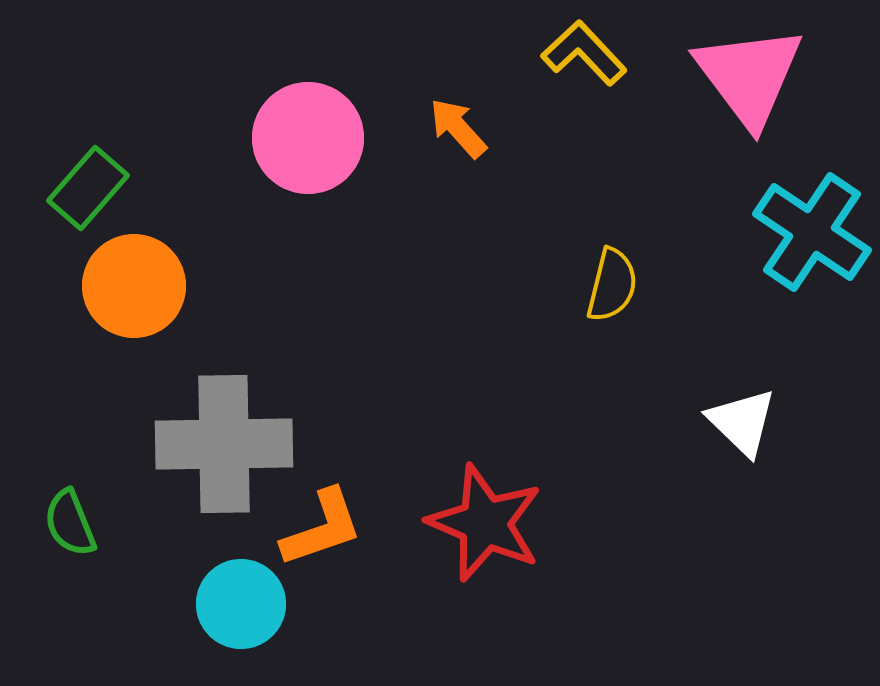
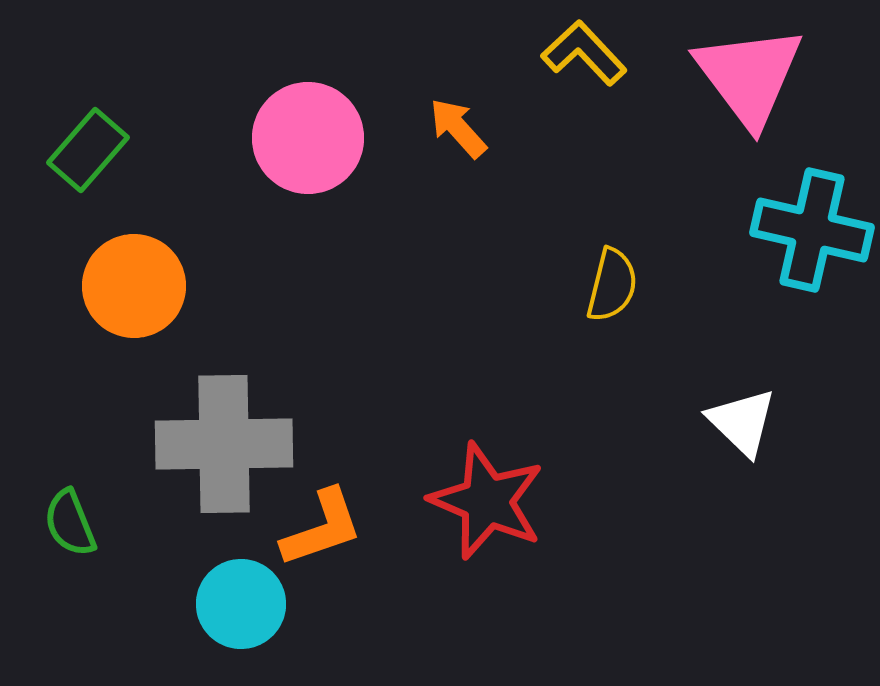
green rectangle: moved 38 px up
cyan cross: moved 2 px up; rotated 21 degrees counterclockwise
red star: moved 2 px right, 22 px up
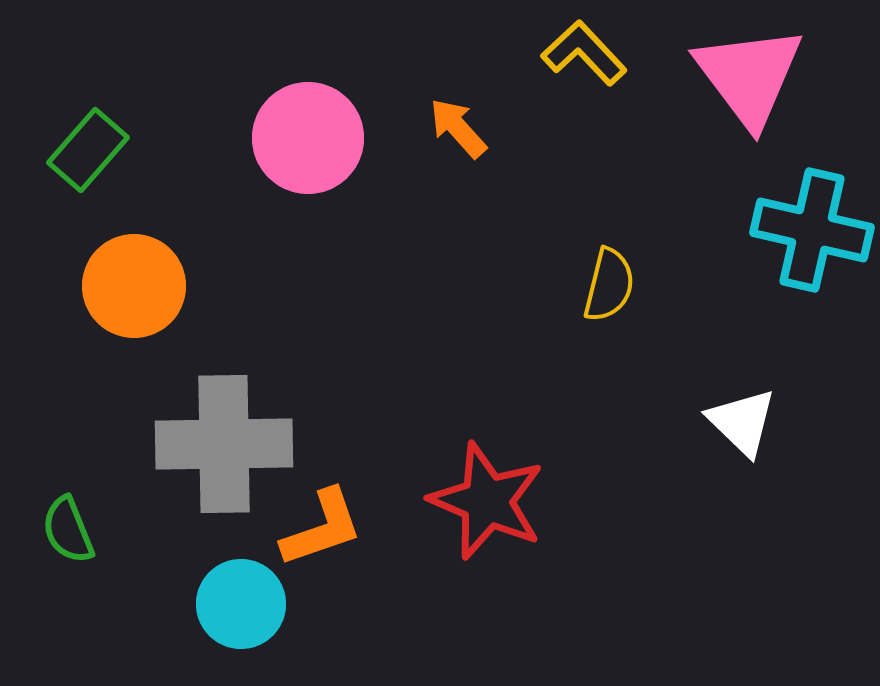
yellow semicircle: moved 3 px left
green semicircle: moved 2 px left, 7 px down
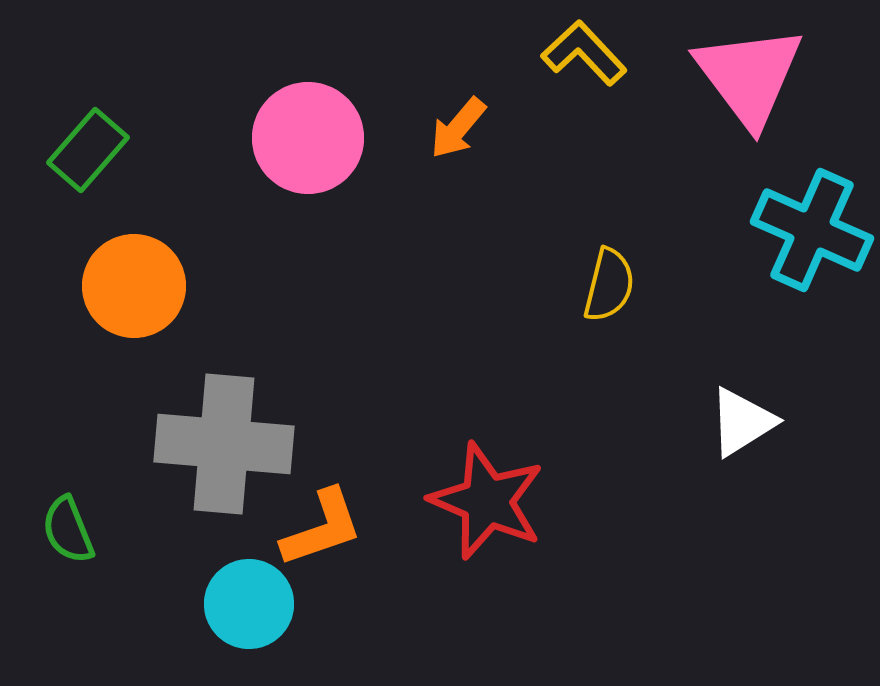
orange arrow: rotated 98 degrees counterclockwise
cyan cross: rotated 11 degrees clockwise
white triangle: rotated 44 degrees clockwise
gray cross: rotated 6 degrees clockwise
cyan circle: moved 8 px right
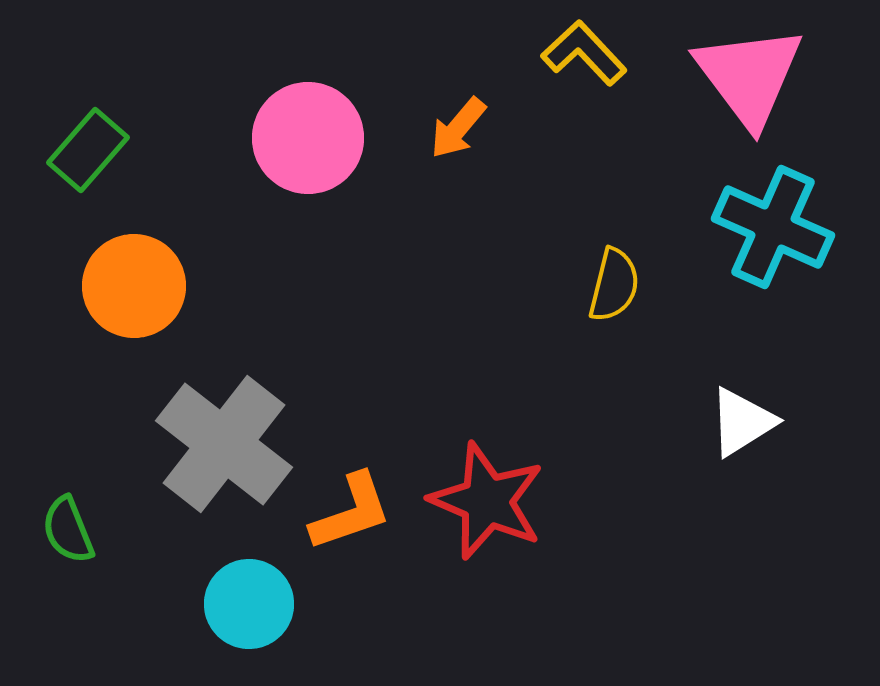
cyan cross: moved 39 px left, 3 px up
yellow semicircle: moved 5 px right
gray cross: rotated 33 degrees clockwise
orange L-shape: moved 29 px right, 16 px up
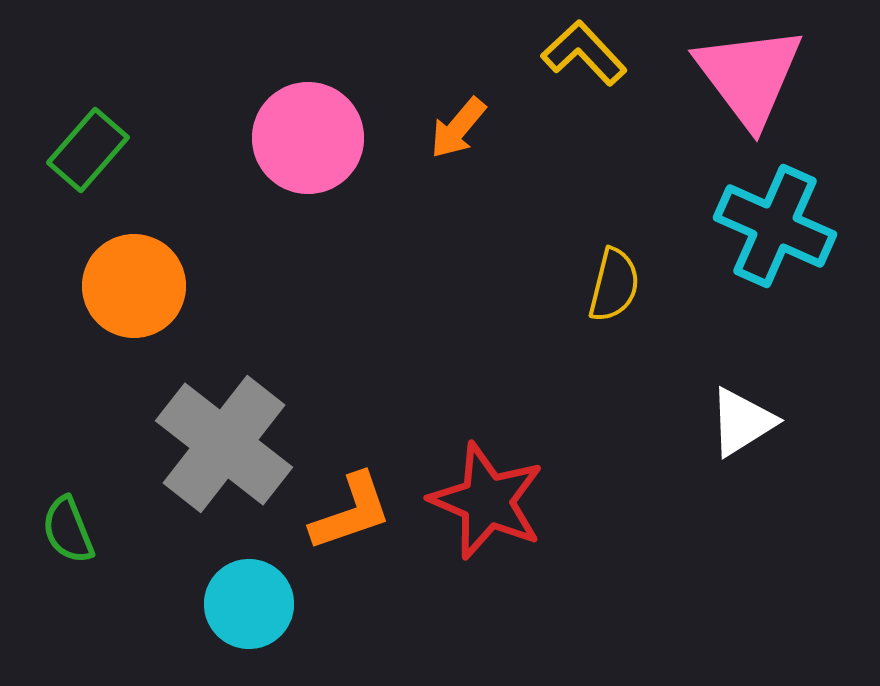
cyan cross: moved 2 px right, 1 px up
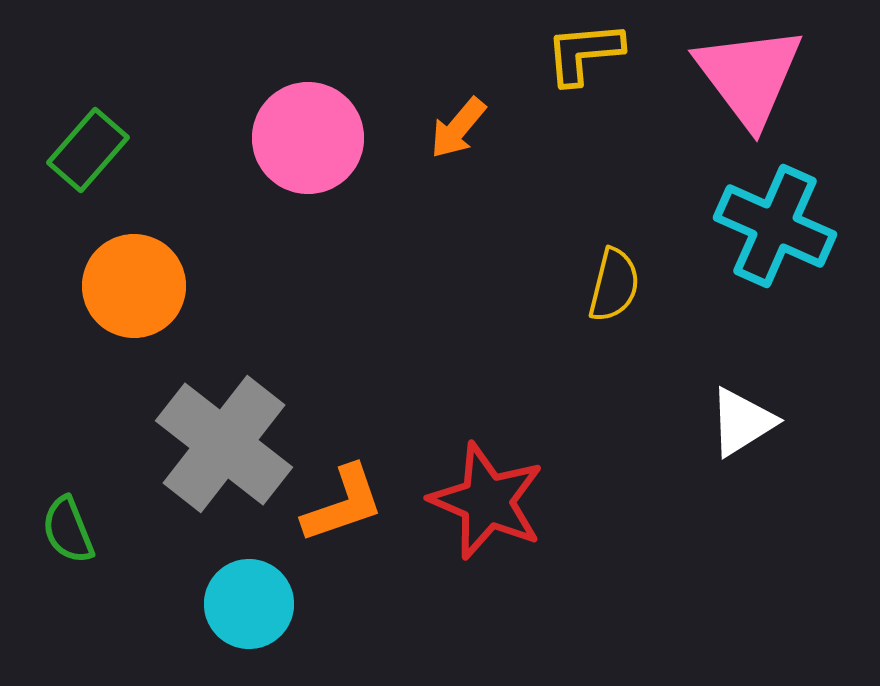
yellow L-shape: rotated 52 degrees counterclockwise
orange L-shape: moved 8 px left, 8 px up
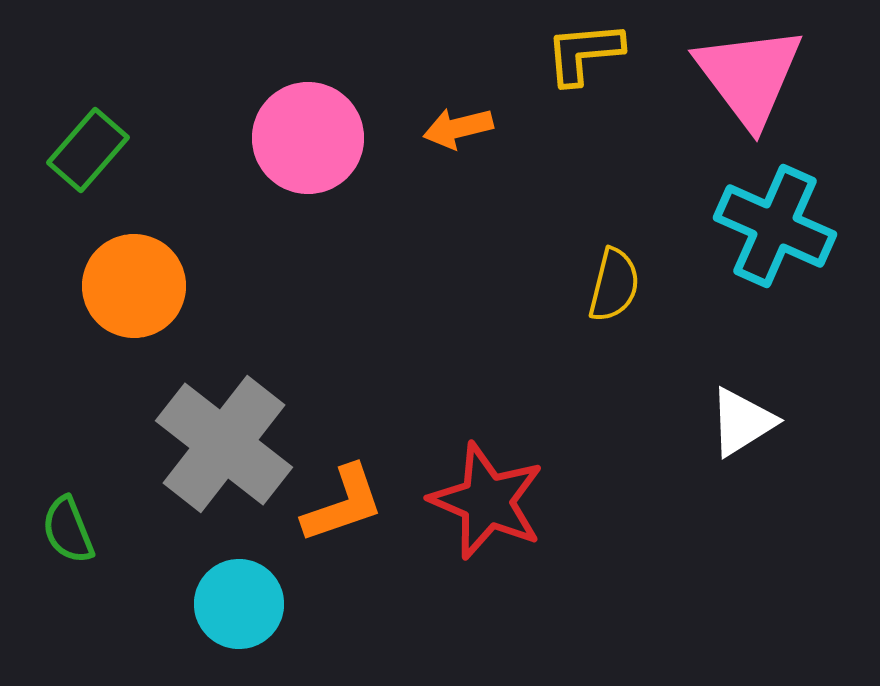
orange arrow: rotated 36 degrees clockwise
cyan circle: moved 10 px left
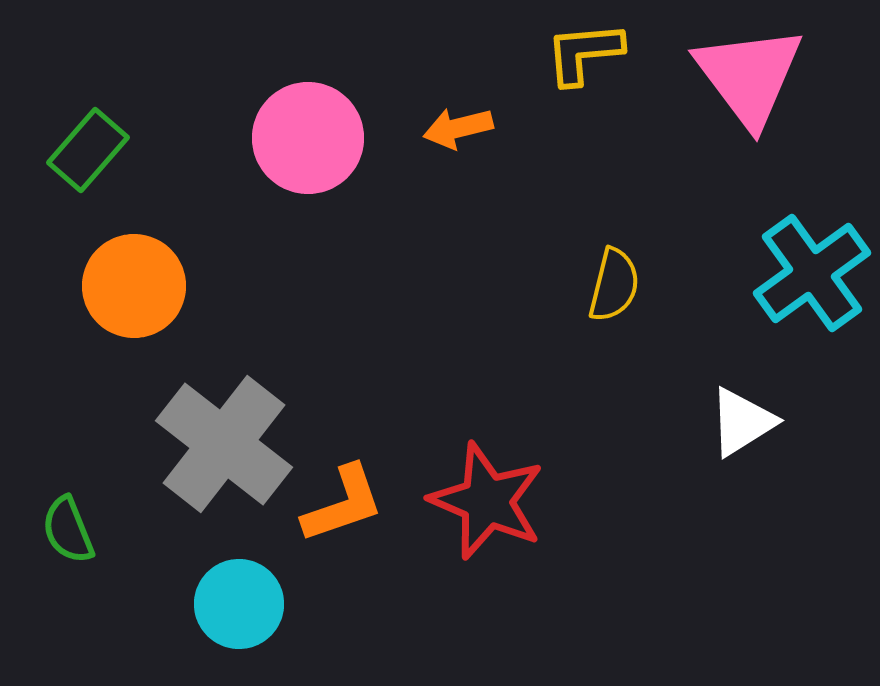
cyan cross: moved 37 px right, 47 px down; rotated 30 degrees clockwise
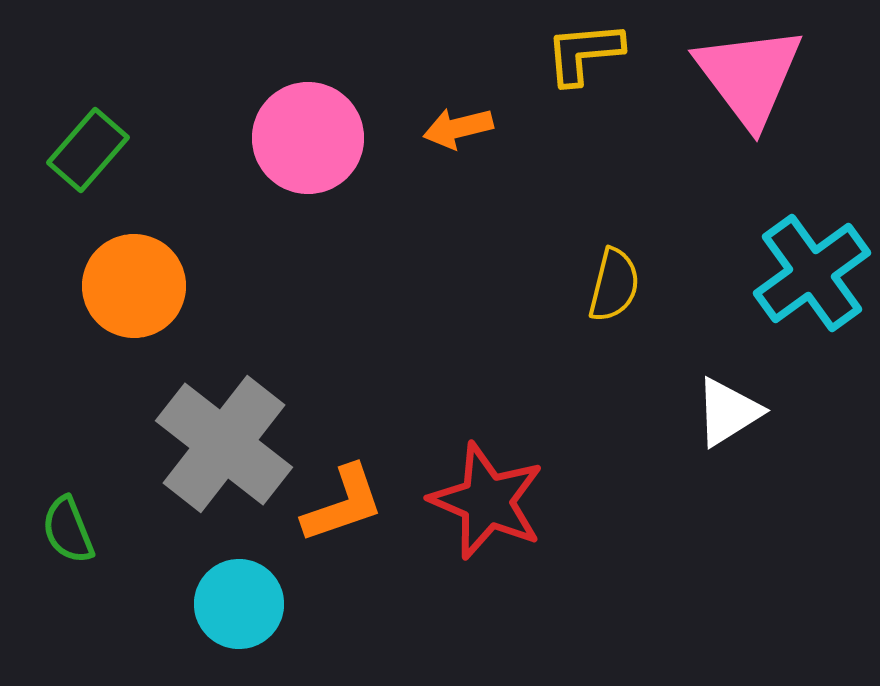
white triangle: moved 14 px left, 10 px up
